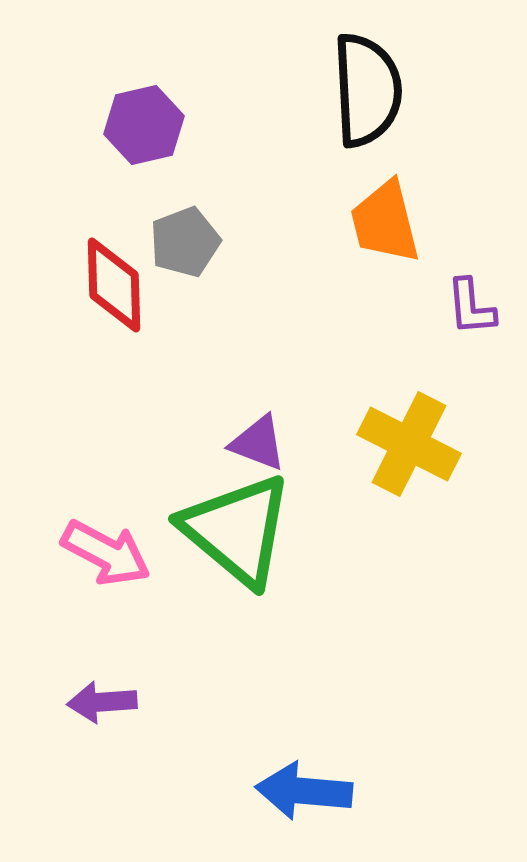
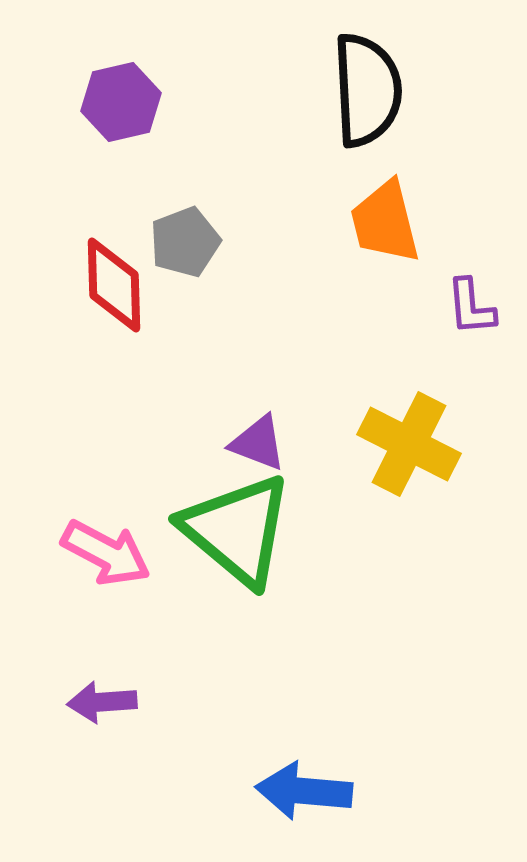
purple hexagon: moved 23 px left, 23 px up
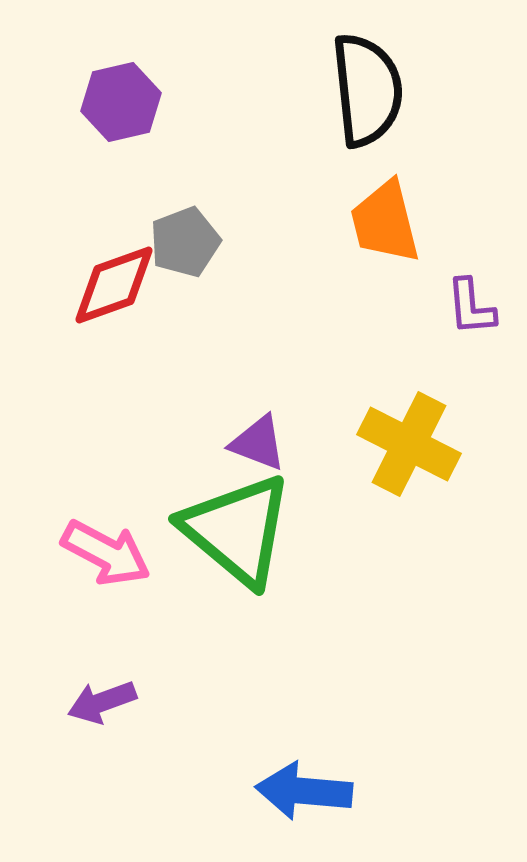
black semicircle: rotated 3 degrees counterclockwise
red diamond: rotated 72 degrees clockwise
purple arrow: rotated 16 degrees counterclockwise
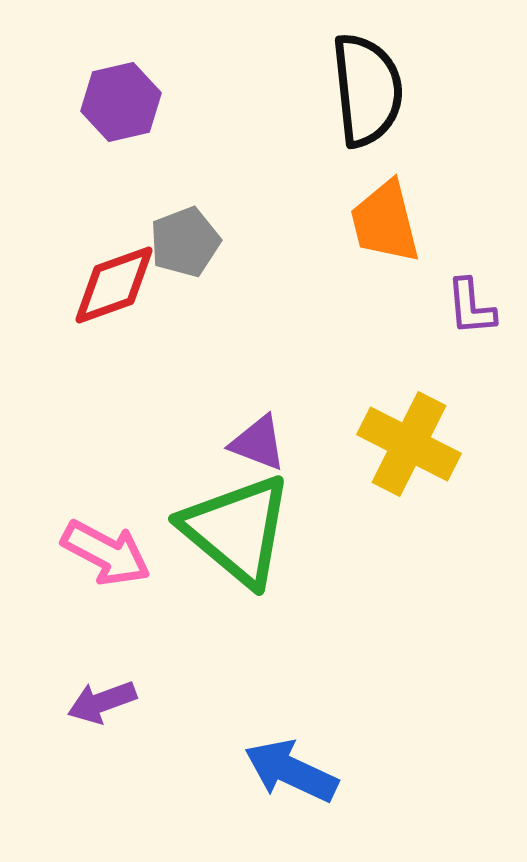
blue arrow: moved 13 px left, 20 px up; rotated 20 degrees clockwise
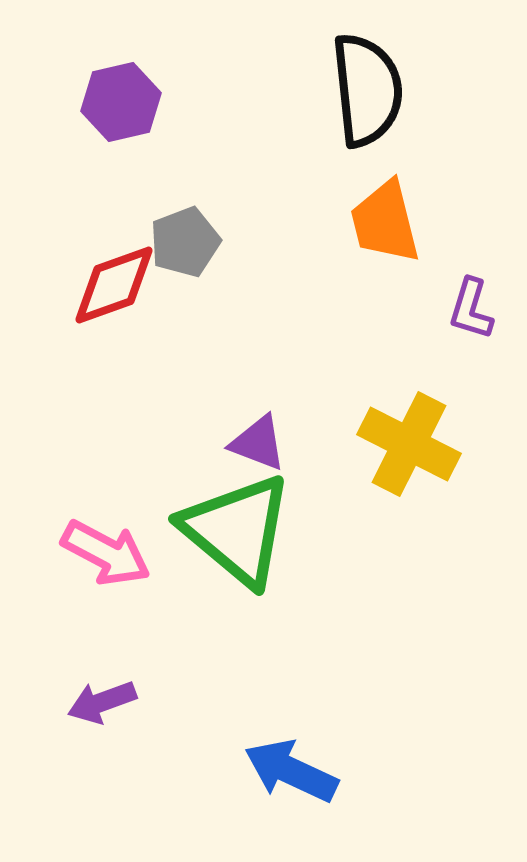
purple L-shape: moved 2 px down; rotated 22 degrees clockwise
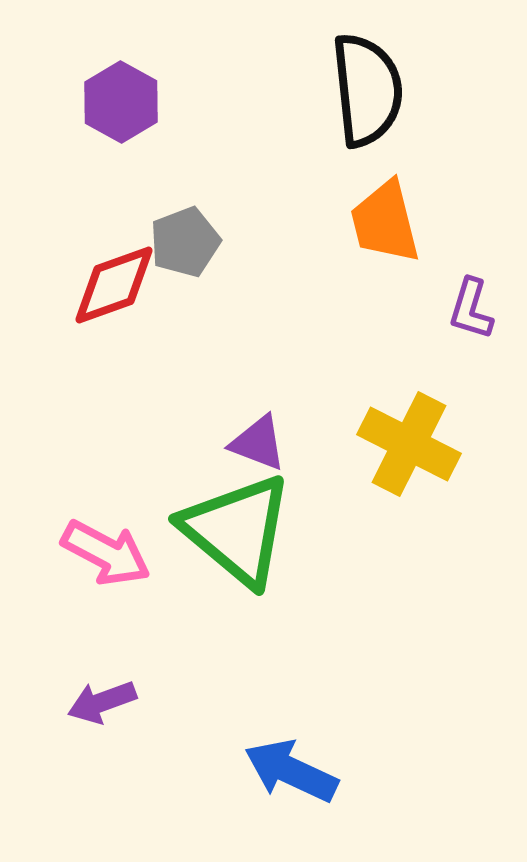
purple hexagon: rotated 18 degrees counterclockwise
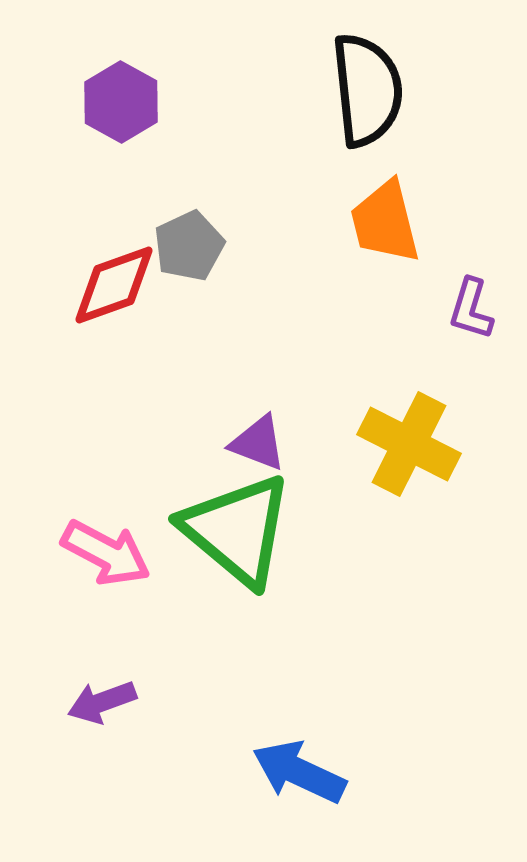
gray pentagon: moved 4 px right, 4 px down; rotated 4 degrees counterclockwise
blue arrow: moved 8 px right, 1 px down
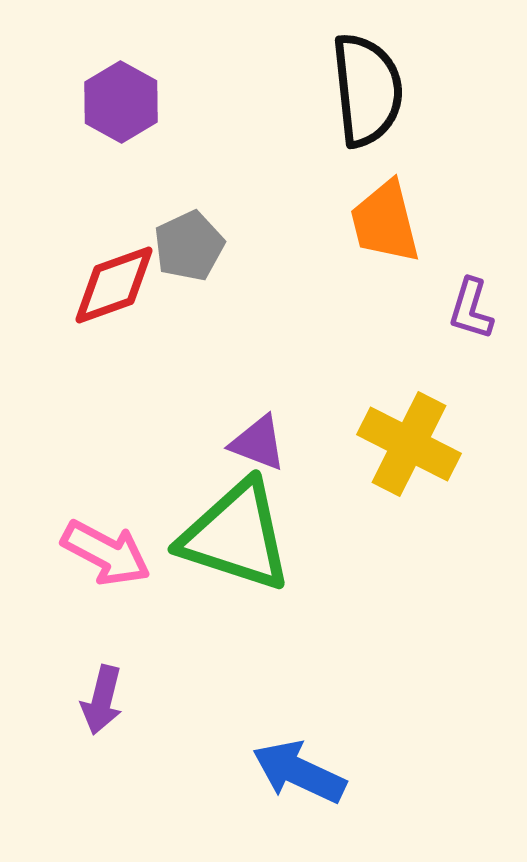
green triangle: moved 1 px left, 6 px down; rotated 22 degrees counterclockwise
purple arrow: moved 2 px up; rotated 56 degrees counterclockwise
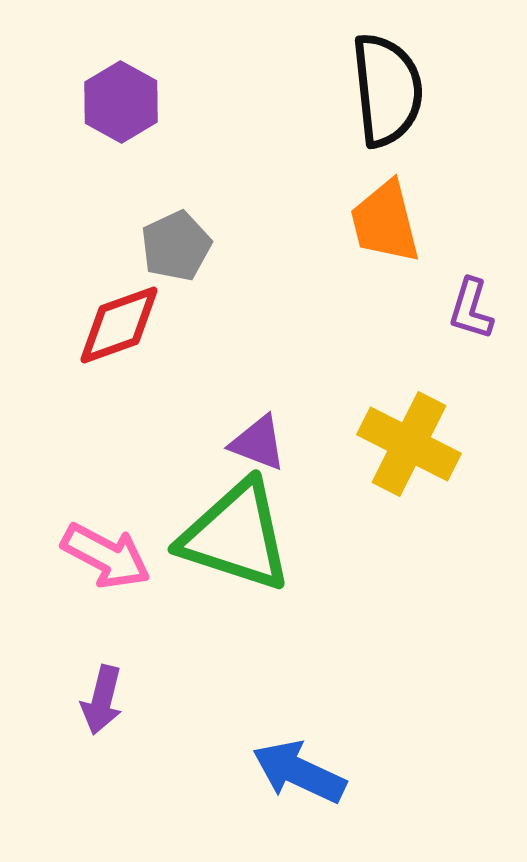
black semicircle: moved 20 px right
gray pentagon: moved 13 px left
red diamond: moved 5 px right, 40 px down
pink arrow: moved 3 px down
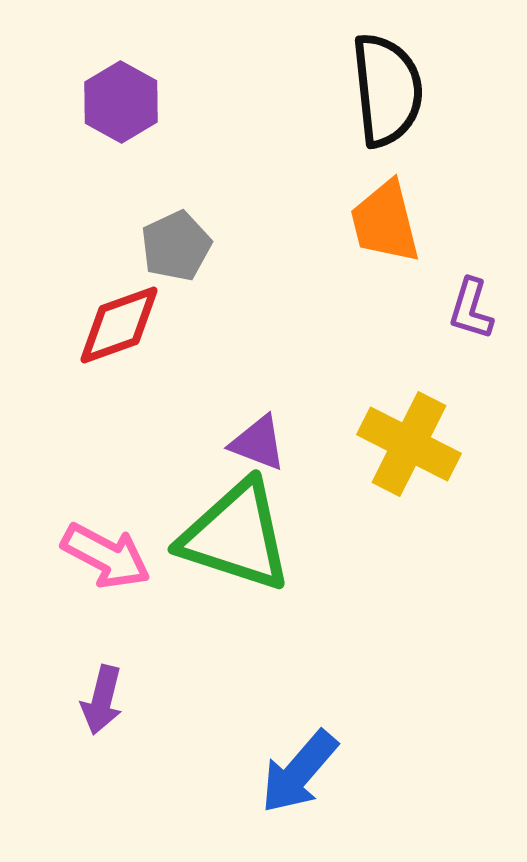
blue arrow: rotated 74 degrees counterclockwise
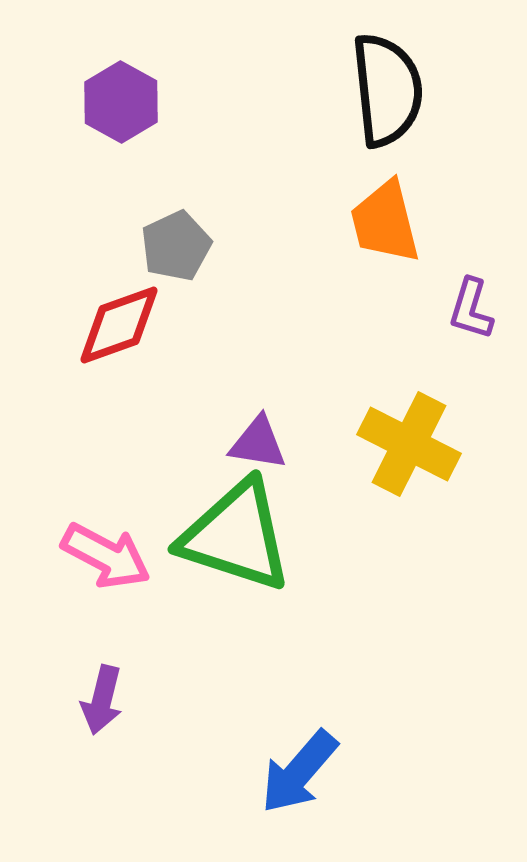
purple triangle: rotated 12 degrees counterclockwise
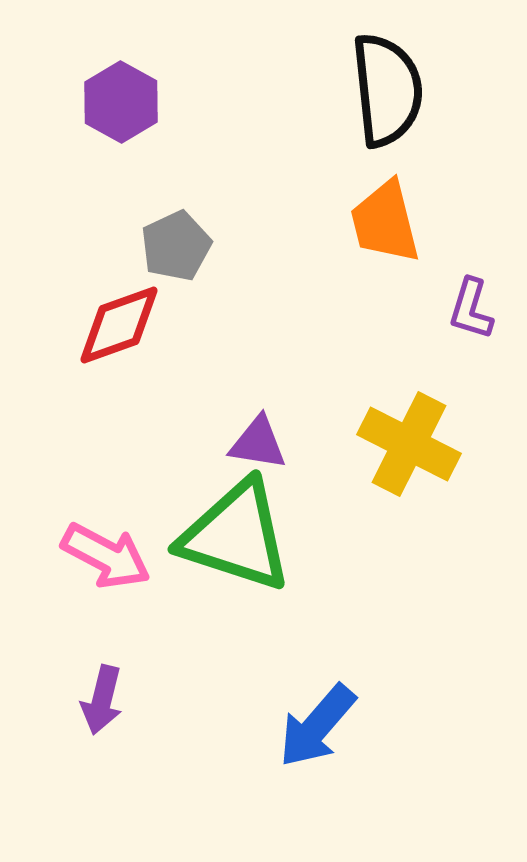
blue arrow: moved 18 px right, 46 px up
